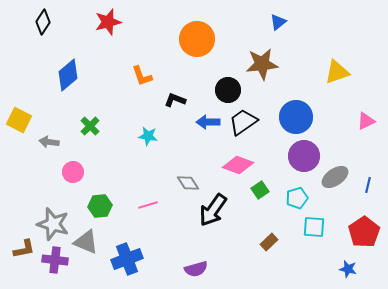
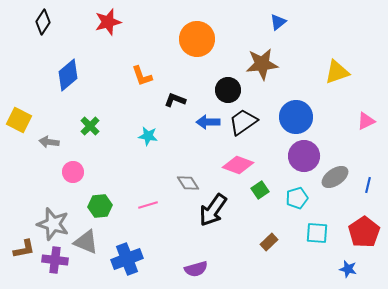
cyan square: moved 3 px right, 6 px down
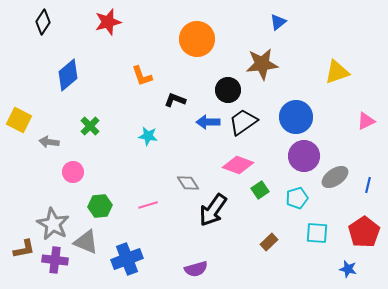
gray star: rotated 12 degrees clockwise
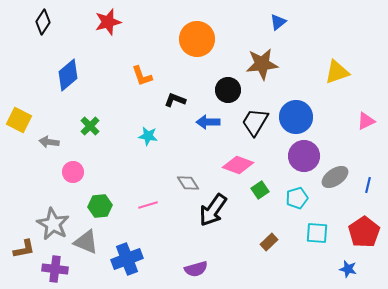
black trapezoid: moved 12 px right; rotated 24 degrees counterclockwise
purple cross: moved 9 px down
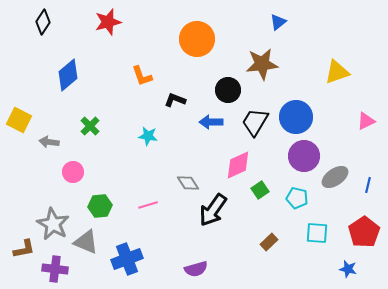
blue arrow: moved 3 px right
pink diamond: rotated 44 degrees counterclockwise
cyan pentagon: rotated 30 degrees clockwise
